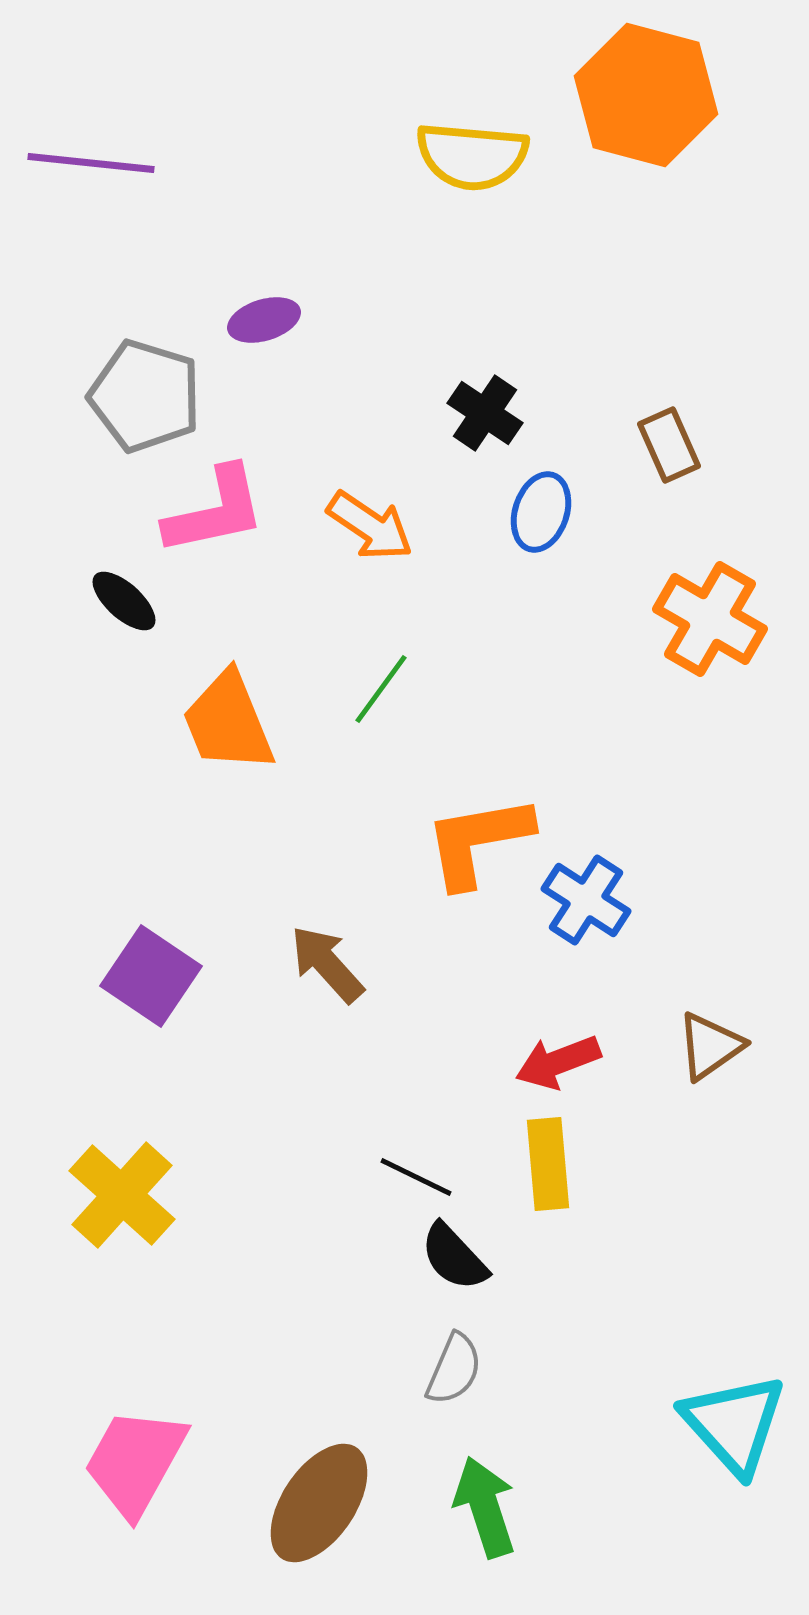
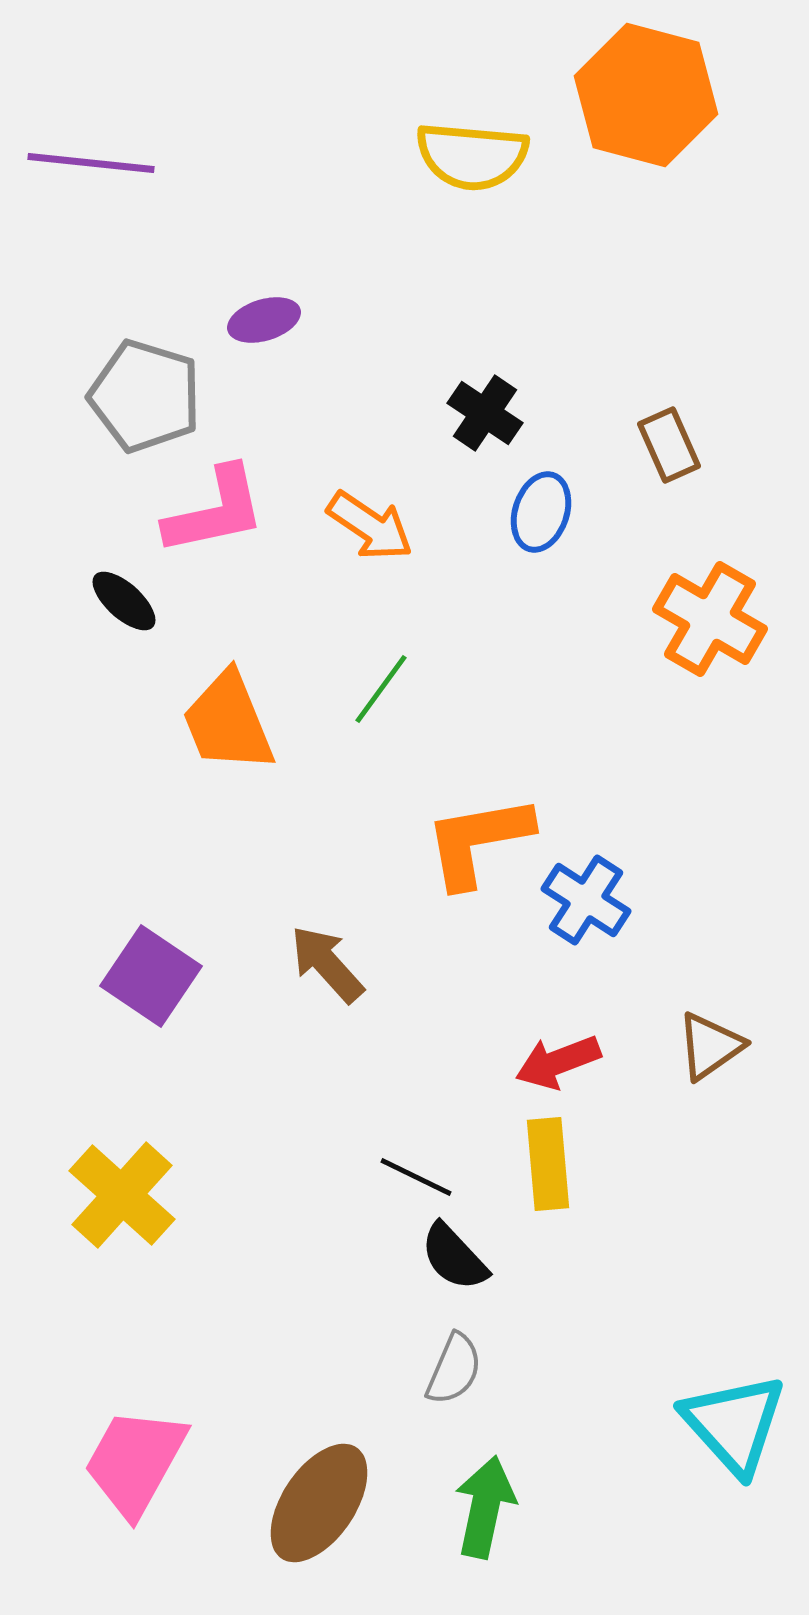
green arrow: rotated 30 degrees clockwise
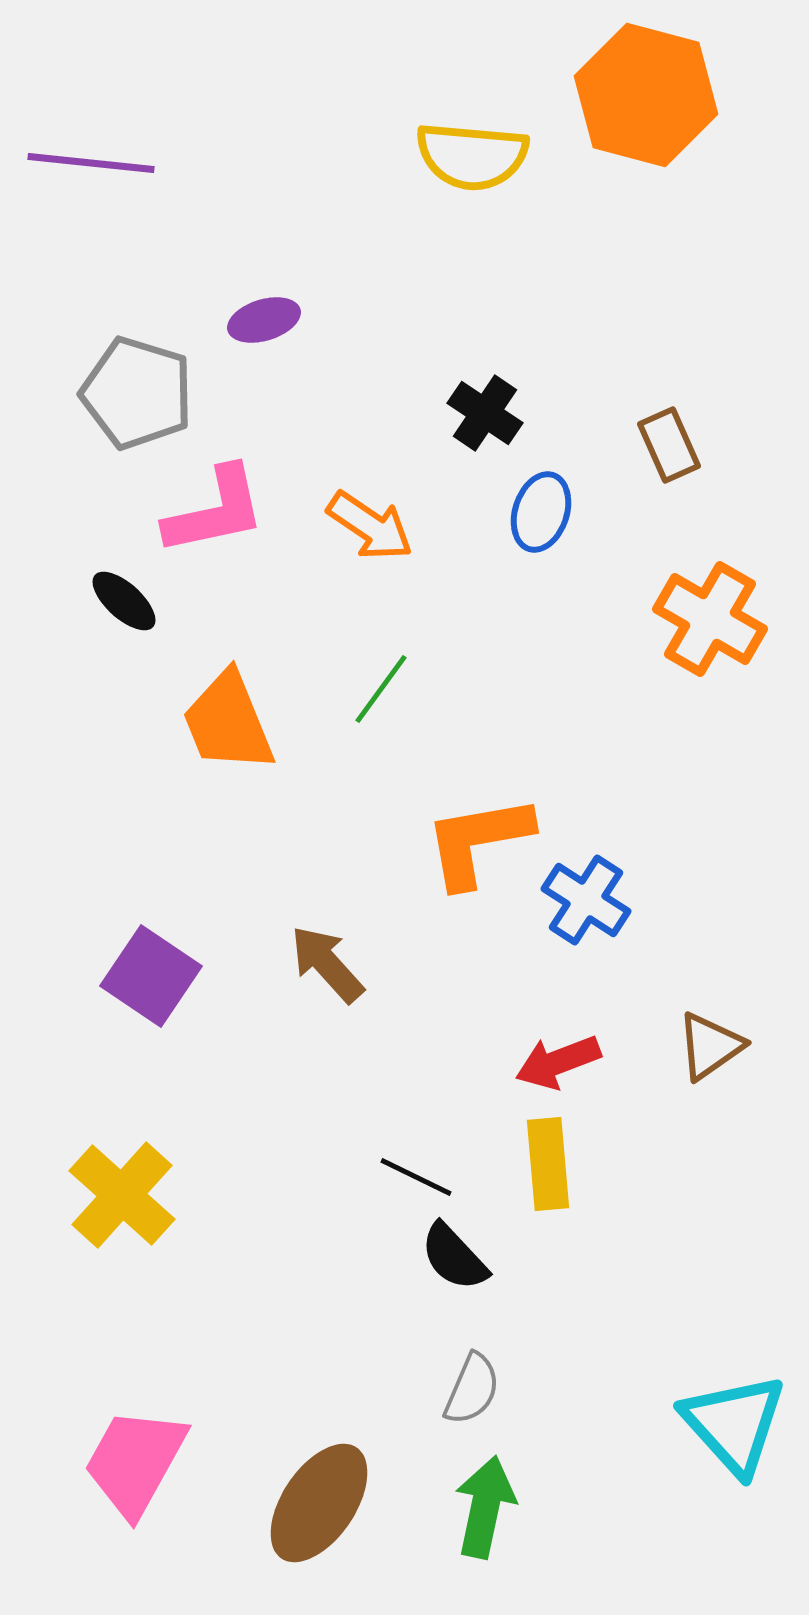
gray pentagon: moved 8 px left, 3 px up
gray semicircle: moved 18 px right, 20 px down
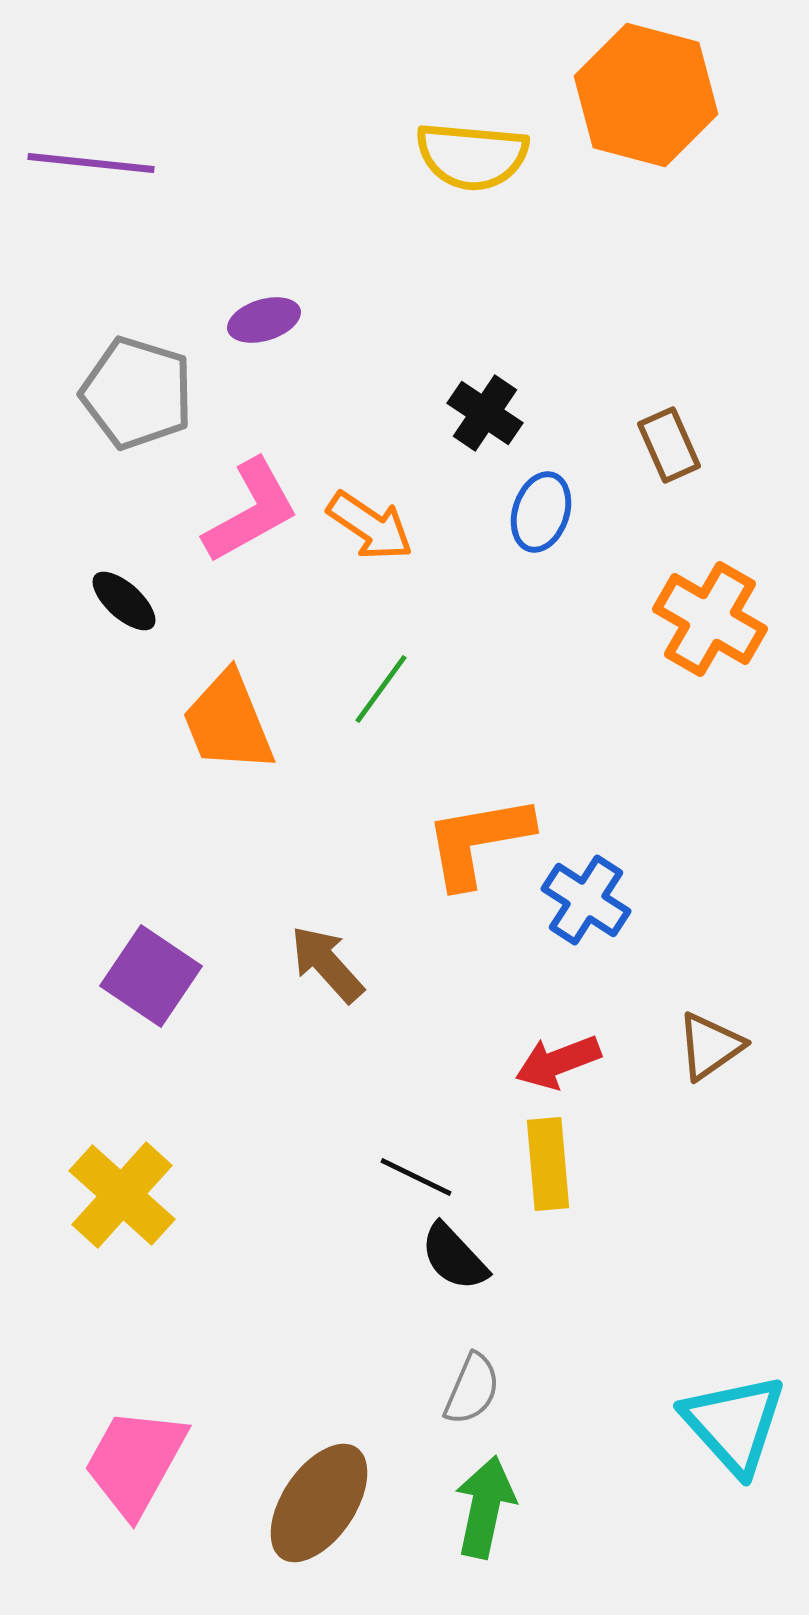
pink L-shape: moved 36 px right; rotated 17 degrees counterclockwise
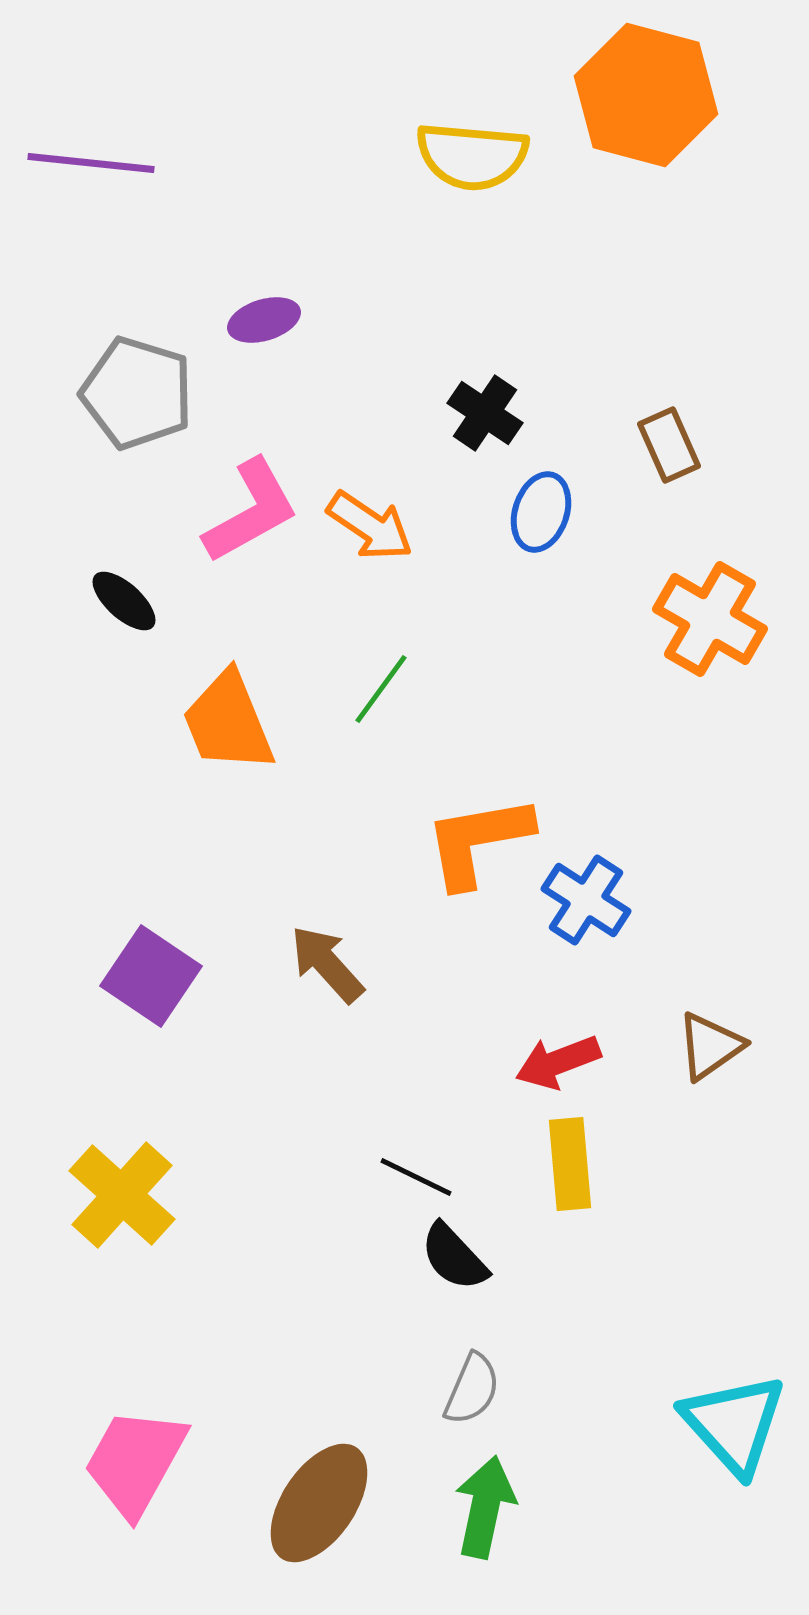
yellow rectangle: moved 22 px right
